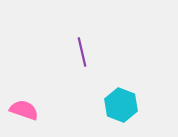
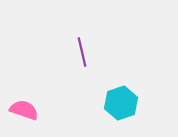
cyan hexagon: moved 2 px up; rotated 20 degrees clockwise
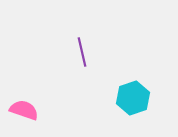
cyan hexagon: moved 12 px right, 5 px up
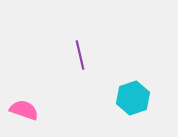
purple line: moved 2 px left, 3 px down
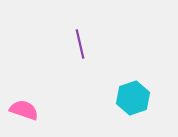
purple line: moved 11 px up
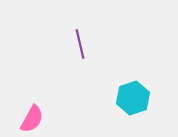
pink semicircle: moved 8 px right, 9 px down; rotated 100 degrees clockwise
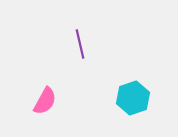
pink semicircle: moved 13 px right, 18 px up
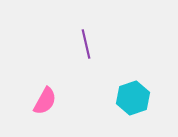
purple line: moved 6 px right
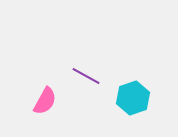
purple line: moved 32 px down; rotated 48 degrees counterclockwise
